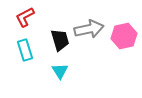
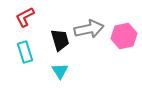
cyan rectangle: moved 2 px down
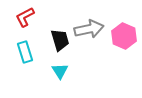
pink hexagon: rotated 25 degrees counterclockwise
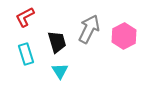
gray arrow: rotated 52 degrees counterclockwise
pink hexagon: rotated 10 degrees clockwise
black trapezoid: moved 3 px left, 2 px down
cyan rectangle: moved 1 px right, 2 px down
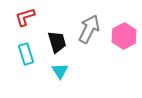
red L-shape: rotated 10 degrees clockwise
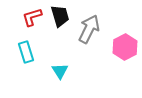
red L-shape: moved 7 px right
pink hexagon: moved 1 px right, 11 px down
black trapezoid: moved 3 px right, 26 px up
cyan rectangle: moved 2 px up
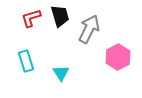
red L-shape: moved 1 px left, 1 px down
pink hexagon: moved 7 px left, 10 px down
cyan rectangle: moved 9 px down
cyan triangle: moved 1 px right, 2 px down
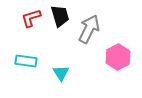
cyan rectangle: rotated 65 degrees counterclockwise
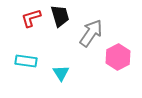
gray arrow: moved 2 px right, 4 px down; rotated 8 degrees clockwise
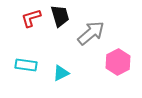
gray arrow: rotated 16 degrees clockwise
pink hexagon: moved 5 px down
cyan rectangle: moved 4 px down
cyan triangle: rotated 36 degrees clockwise
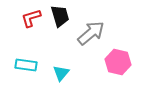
pink hexagon: rotated 20 degrees counterclockwise
cyan triangle: rotated 24 degrees counterclockwise
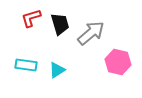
black trapezoid: moved 8 px down
cyan triangle: moved 4 px left, 3 px up; rotated 18 degrees clockwise
